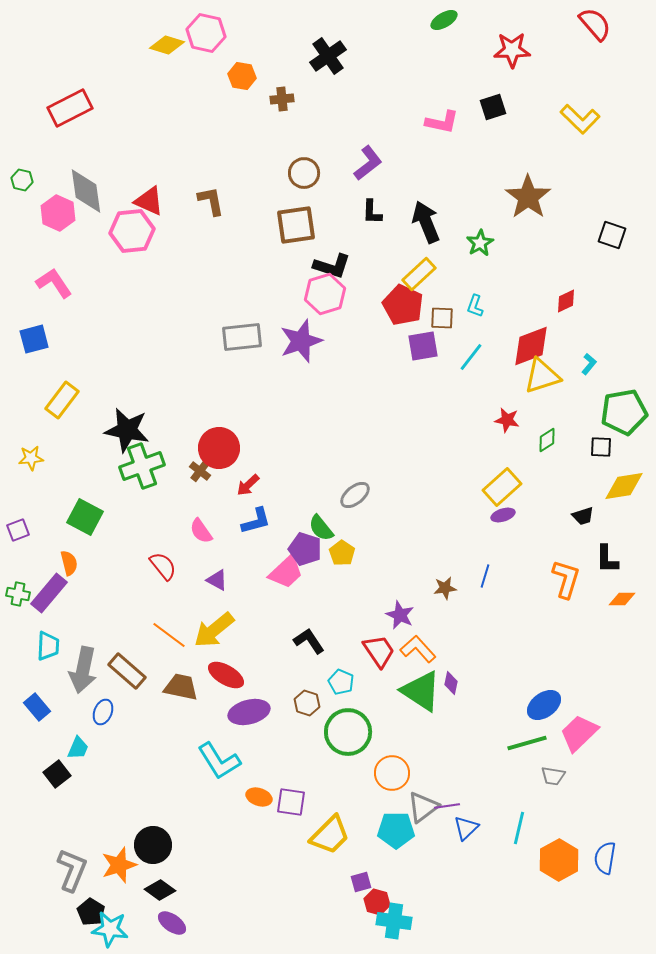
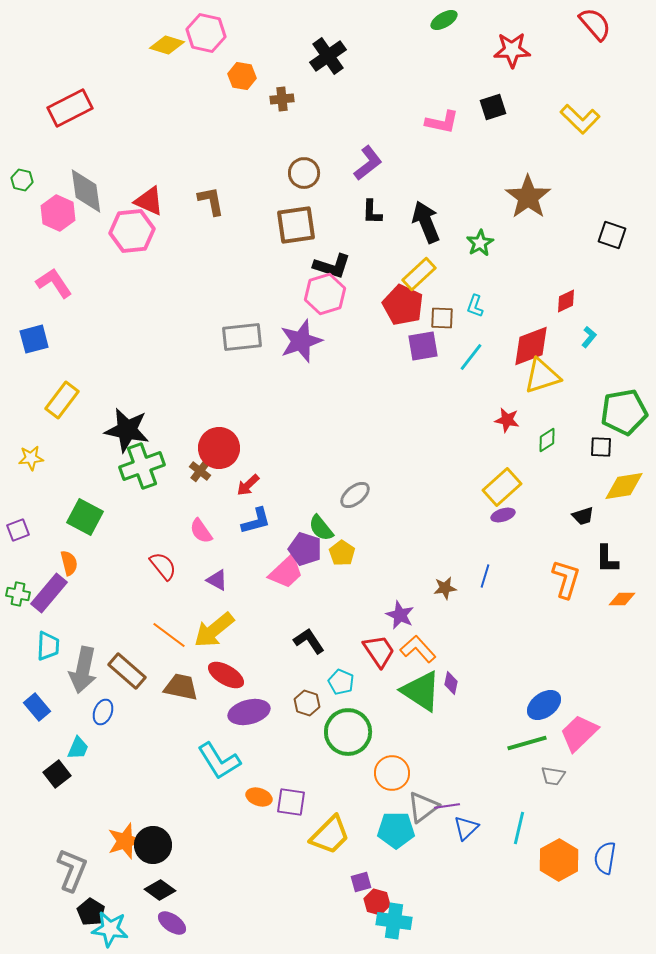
cyan L-shape at (589, 364): moved 27 px up
orange star at (119, 865): moved 6 px right, 24 px up
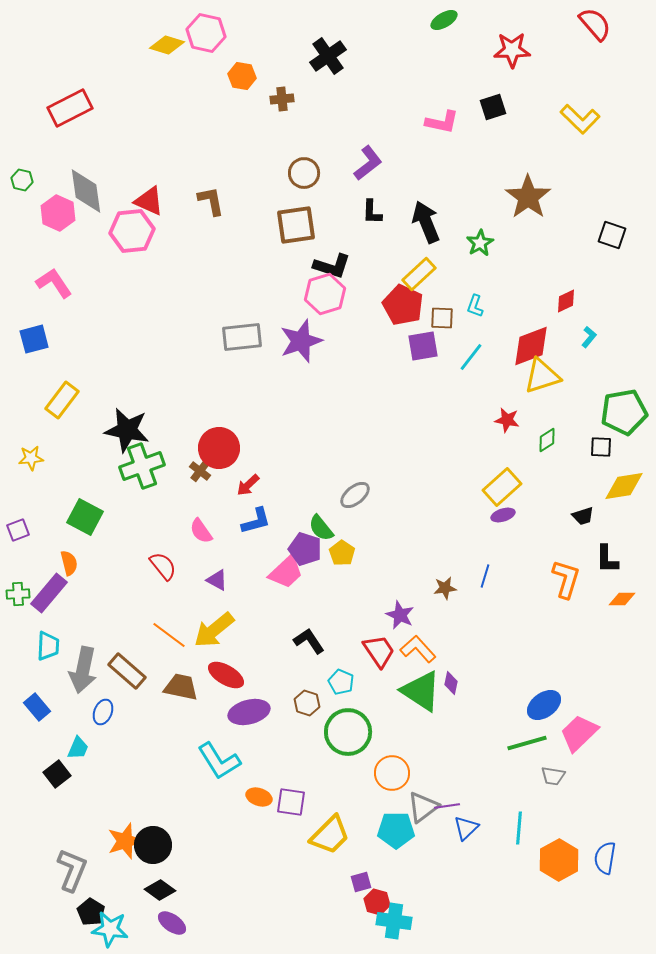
green cross at (18, 594): rotated 15 degrees counterclockwise
cyan line at (519, 828): rotated 8 degrees counterclockwise
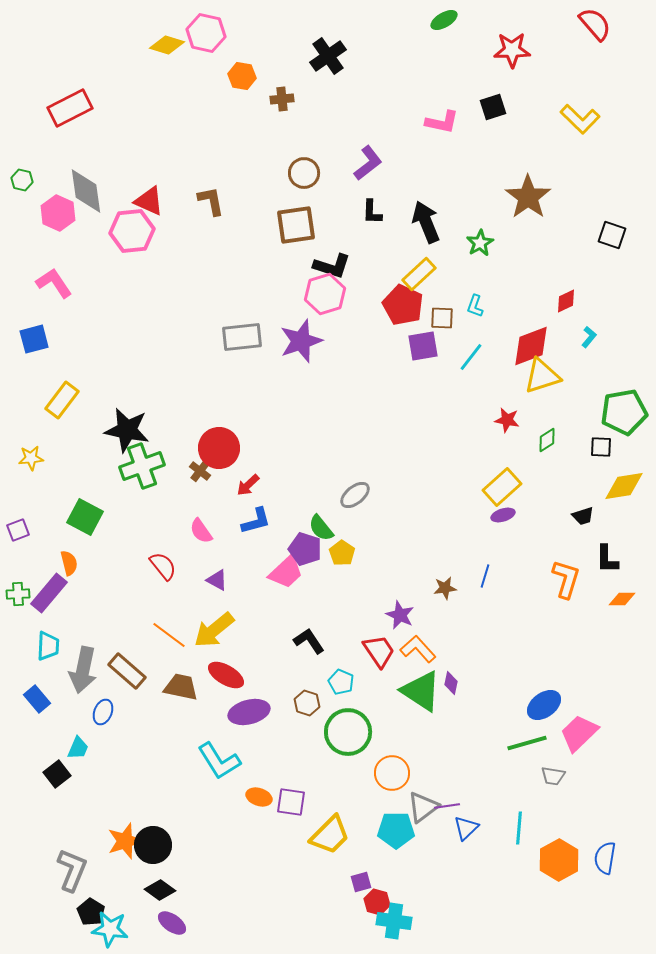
blue rectangle at (37, 707): moved 8 px up
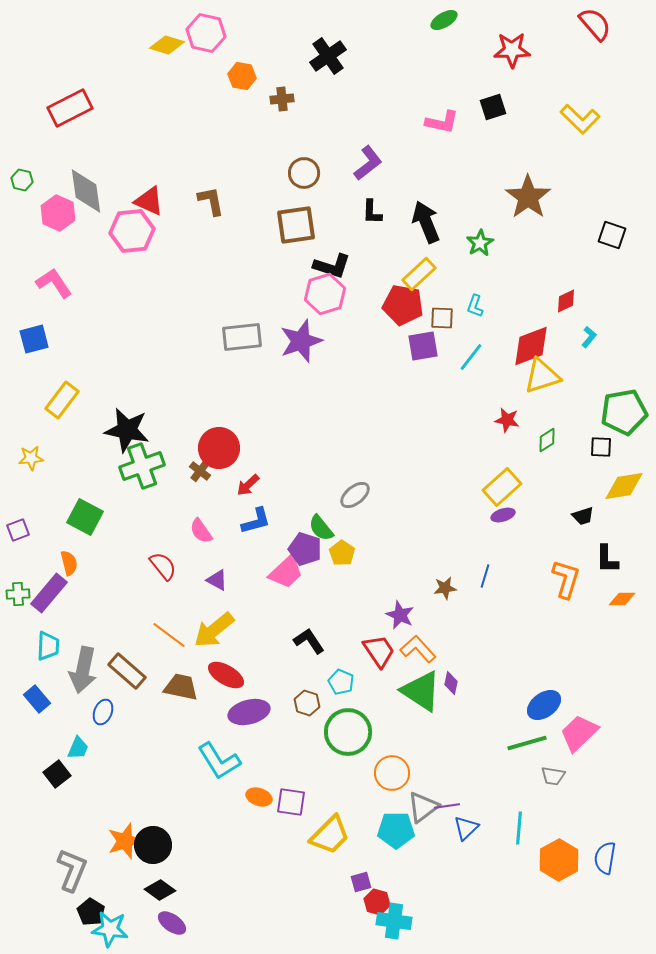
red pentagon at (403, 305): rotated 15 degrees counterclockwise
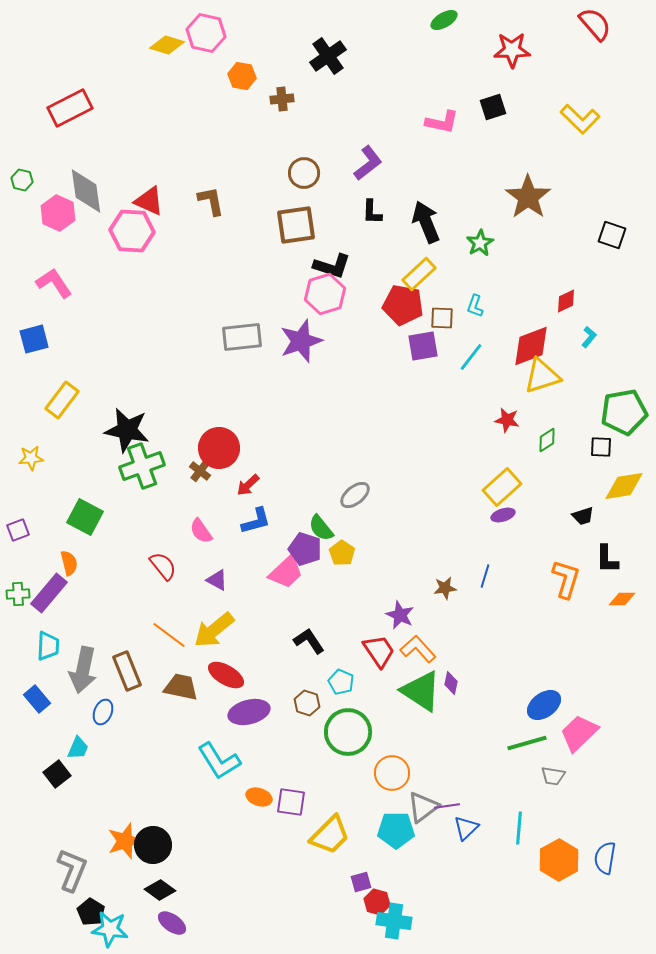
pink hexagon at (132, 231): rotated 9 degrees clockwise
brown rectangle at (127, 671): rotated 27 degrees clockwise
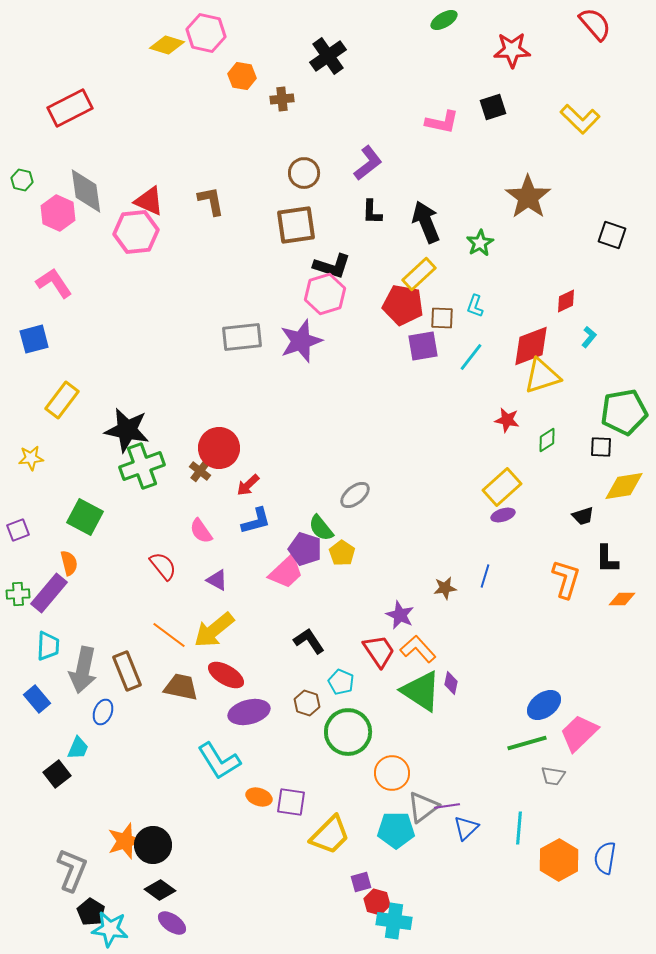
pink hexagon at (132, 231): moved 4 px right, 1 px down; rotated 9 degrees counterclockwise
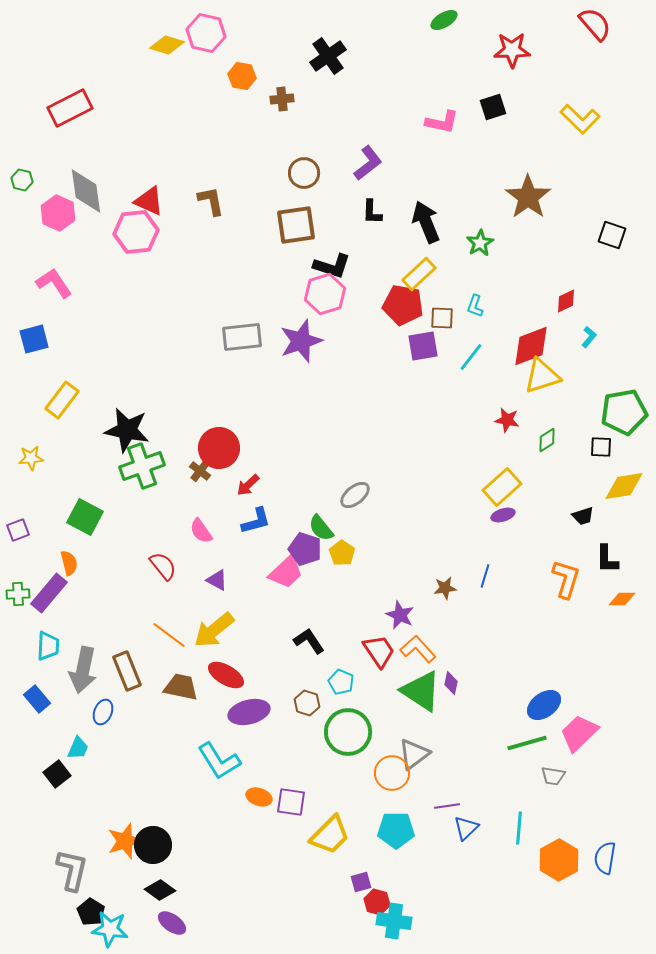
gray triangle at (423, 807): moved 9 px left, 53 px up
gray L-shape at (72, 870): rotated 9 degrees counterclockwise
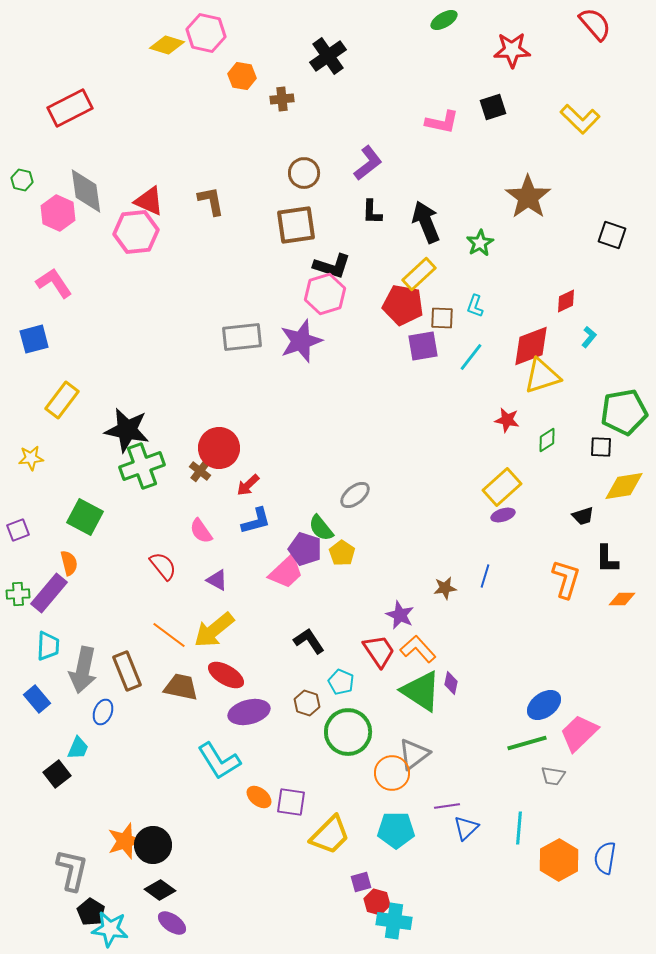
orange ellipse at (259, 797): rotated 20 degrees clockwise
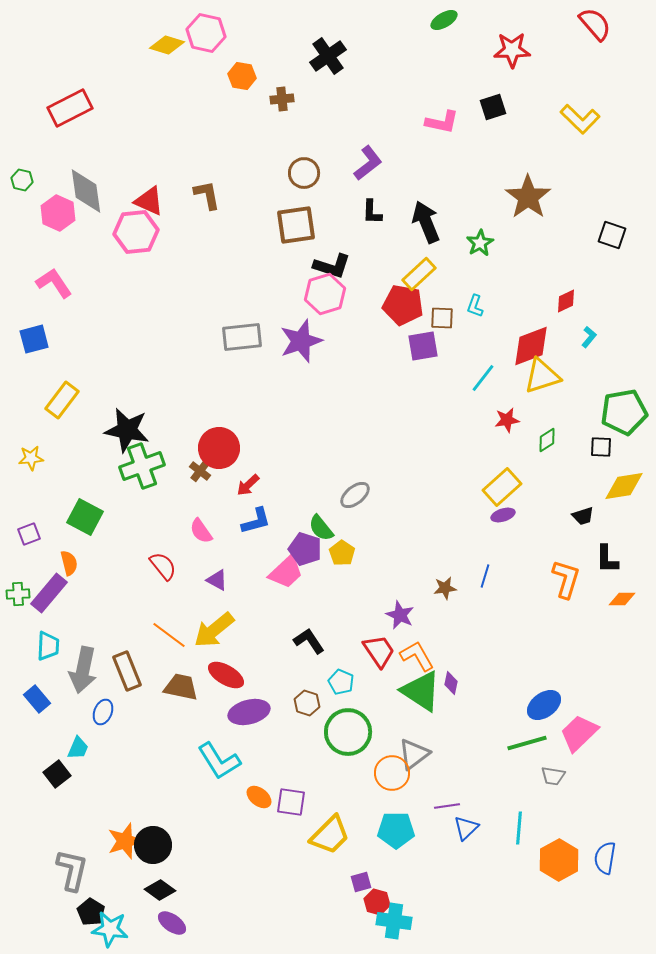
brown L-shape at (211, 201): moved 4 px left, 6 px up
cyan line at (471, 357): moved 12 px right, 21 px down
red star at (507, 420): rotated 20 degrees counterclockwise
purple square at (18, 530): moved 11 px right, 4 px down
orange L-shape at (418, 649): moved 1 px left, 7 px down; rotated 12 degrees clockwise
